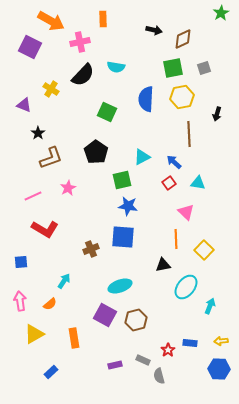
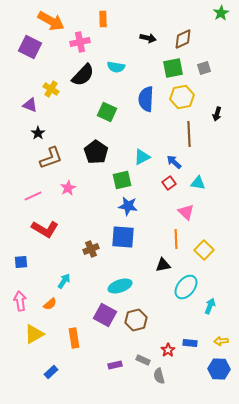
black arrow at (154, 30): moved 6 px left, 8 px down
purple triangle at (24, 105): moved 6 px right
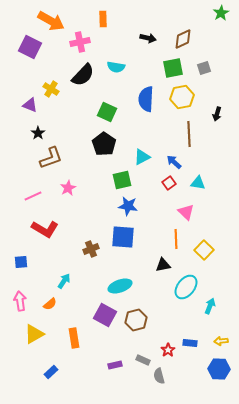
black pentagon at (96, 152): moved 8 px right, 8 px up
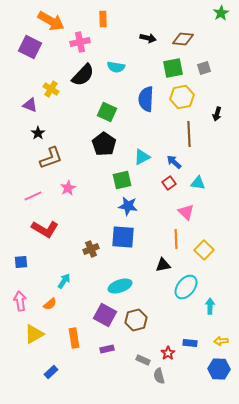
brown diamond at (183, 39): rotated 30 degrees clockwise
cyan arrow at (210, 306): rotated 21 degrees counterclockwise
red star at (168, 350): moved 3 px down
purple rectangle at (115, 365): moved 8 px left, 16 px up
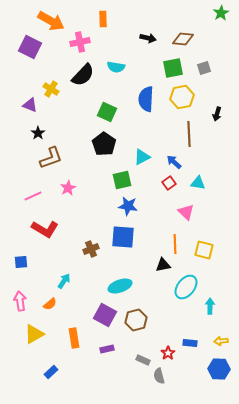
orange line at (176, 239): moved 1 px left, 5 px down
yellow square at (204, 250): rotated 30 degrees counterclockwise
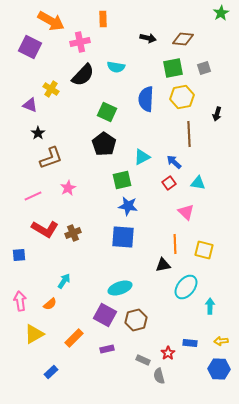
brown cross at (91, 249): moved 18 px left, 16 px up
blue square at (21, 262): moved 2 px left, 7 px up
cyan ellipse at (120, 286): moved 2 px down
orange rectangle at (74, 338): rotated 54 degrees clockwise
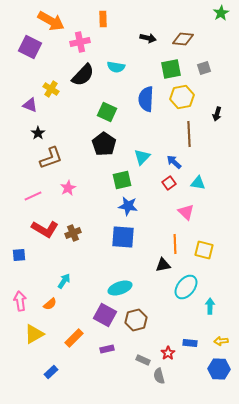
green square at (173, 68): moved 2 px left, 1 px down
cyan triangle at (142, 157): rotated 18 degrees counterclockwise
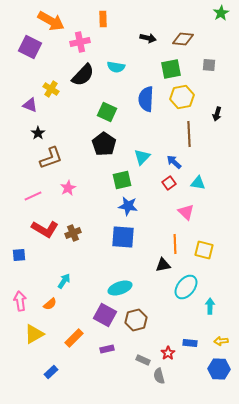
gray square at (204, 68): moved 5 px right, 3 px up; rotated 24 degrees clockwise
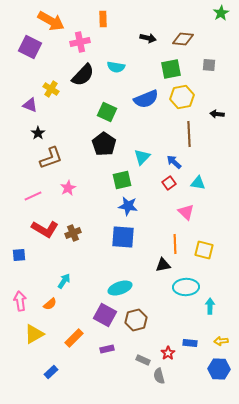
blue semicircle at (146, 99): rotated 115 degrees counterclockwise
black arrow at (217, 114): rotated 80 degrees clockwise
cyan ellipse at (186, 287): rotated 50 degrees clockwise
